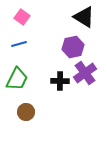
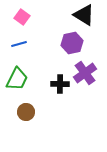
black triangle: moved 2 px up
purple hexagon: moved 1 px left, 4 px up
black cross: moved 3 px down
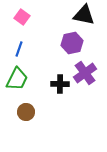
black triangle: rotated 20 degrees counterclockwise
blue line: moved 5 px down; rotated 56 degrees counterclockwise
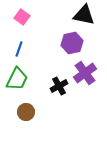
black cross: moved 1 px left, 2 px down; rotated 30 degrees counterclockwise
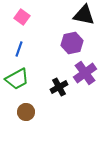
green trapezoid: rotated 35 degrees clockwise
black cross: moved 1 px down
